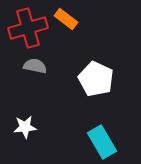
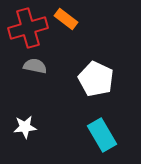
cyan rectangle: moved 7 px up
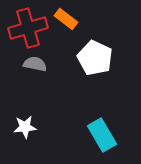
gray semicircle: moved 2 px up
white pentagon: moved 1 px left, 21 px up
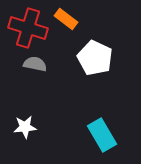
red cross: rotated 33 degrees clockwise
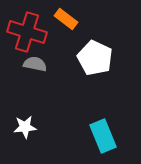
red cross: moved 1 px left, 4 px down
cyan rectangle: moved 1 px right, 1 px down; rotated 8 degrees clockwise
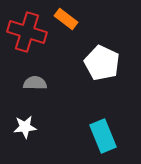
white pentagon: moved 7 px right, 5 px down
gray semicircle: moved 19 px down; rotated 10 degrees counterclockwise
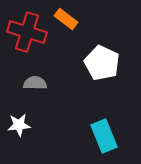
white star: moved 6 px left, 2 px up
cyan rectangle: moved 1 px right
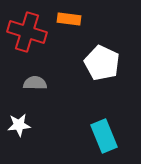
orange rectangle: moved 3 px right; rotated 30 degrees counterclockwise
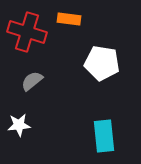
white pentagon: rotated 16 degrees counterclockwise
gray semicircle: moved 3 px left, 2 px up; rotated 40 degrees counterclockwise
cyan rectangle: rotated 16 degrees clockwise
